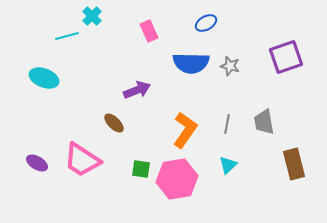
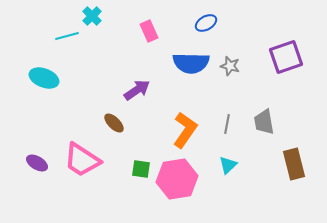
purple arrow: rotated 12 degrees counterclockwise
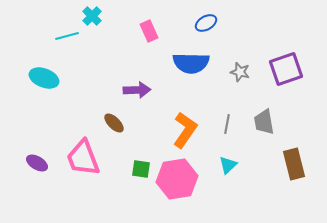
purple square: moved 12 px down
gray star: moved 10 px right, 6 px down
purple arrow: rotated 32 degrees clockwise
pink trapezoid: moved 1 px right, 2 px up; rotated 36 degrees clockwise
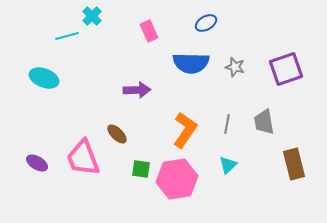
gray star: moved 5 px left, 5 px up
brown ellipse: moved 3 px right, 11 px down
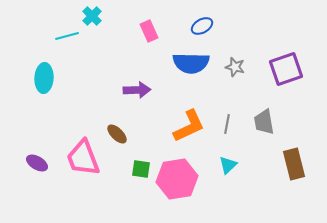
blue ellipse: moved 4 px left, 3 px down
cyan ellipse: rotated 72 degrees clockwise
orange L-shape: moved 4 px right, 4 px up; rotated 30 degrees clockwise
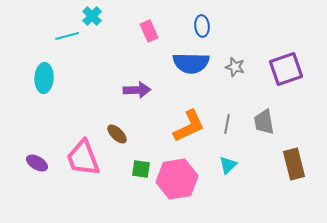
blue ellipse: rotated 65 degrees counterclockwise
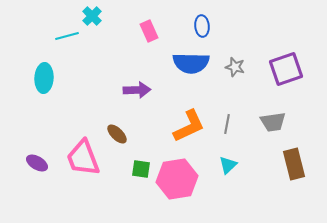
gray trapezoid: moved 9 px right; rotated 88 degrees counterclockwise
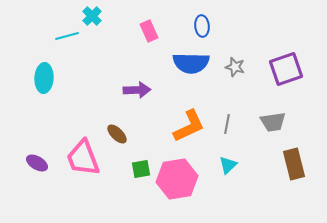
green square: rotated 18 degrees counterclockwise
